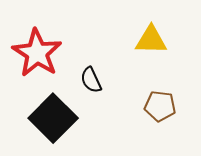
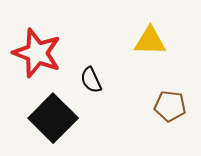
yellow triangle: moved 1 px left, 1 px down
red star: rotated 12 degrees counterclockwise
brown pentagon: moved 10 px right
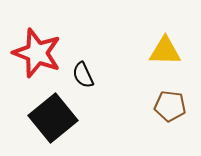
yellow triangle: moved 15 px right, 10 px down
black semicircle: moved 8 px left, 5 px up
black square: rotated 6 degrees clockwise
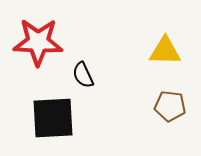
red star: moved 1 px right, 11 px up; rotated 18 degrees counterclockwise
black square: rotated 36 degrees clockwise
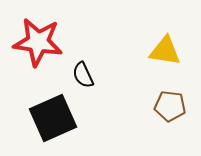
red star: rotated 6 degrees clockwise
yellow triangle: rotated 8 degrees clockwise
black square: rotated 21 degrees counterclockwise
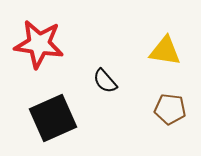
red star: moved 1 px right, 2 px down
black semicircle: moved 22 px right, 6 px down; rotated 16 degrees counterclockwise
brown pentagon: moved 3 px down
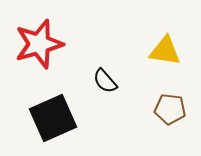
red star: rotated 24 degrees counterclockwise
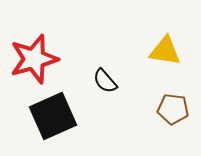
red star: moved 5 px left, 15 px down
brown pentagon: moved 3 px right
black square: moved 2 px up
